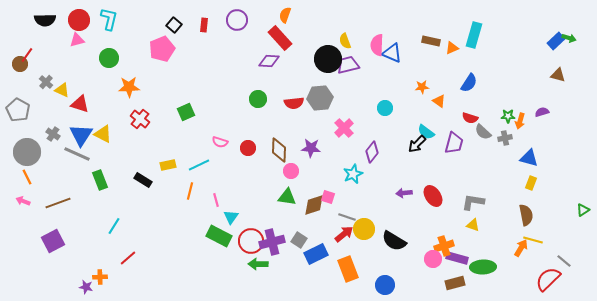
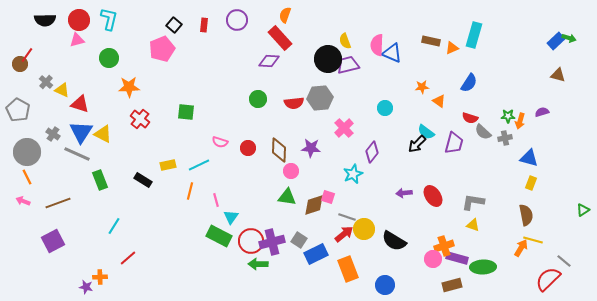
green square at (186, 112): rotated 30 degrees clockwise
blue triangle at (81, 135): moved 3 px up
brown rectangle at (455, 283): moved 3 px left, 2 px down
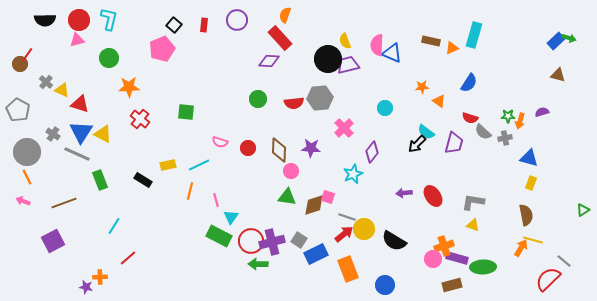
brown line at (58, 203): moved 6 px right
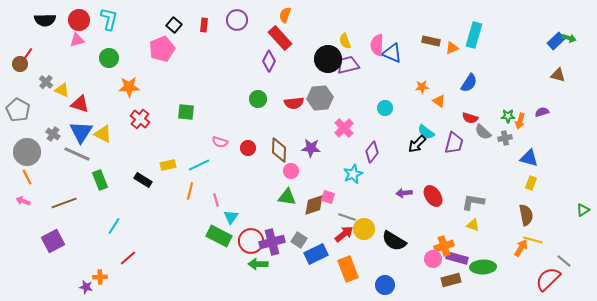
purple diamond at (269, 61): rotated 65 degrees counterclockwise
brown rectangle at (452, 285): moved 1 px left, 5 px up
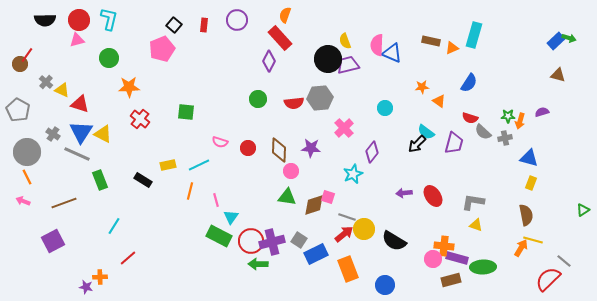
yellow triangle at (473, 225): moved 3 px right
orange cross at (444, 246): rotated 24 degrees clockwise
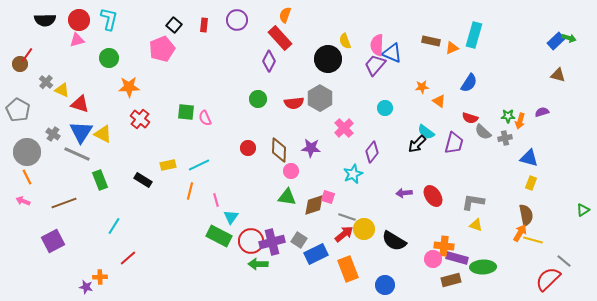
purple trapezoid at (348, 65): moved 27 px right; rotated 35 degrees counterclockwise
gray hexagon at (320, 98): rotated 25 degrees counterclockwise
pink semicircle at (220, 142): moved 15 px left, 24 px up; rotated 49 degrees clockwise
orange arrow at (521, 248): moved 1 px left, 15 px up
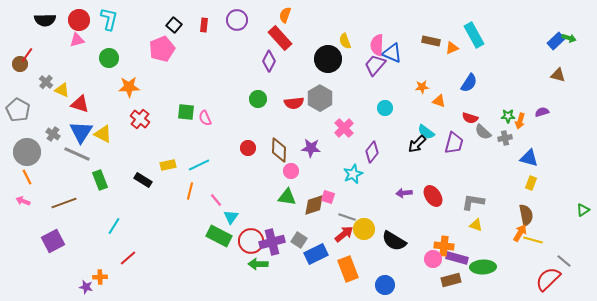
cyan rectangle at (474, 35): rotated 45 degrees counterclockwise
orange triangle at (439, 101): rotated 16 degrees counterclockwise
pink line at (216, 200): rotated 24 degrees counterclockwise
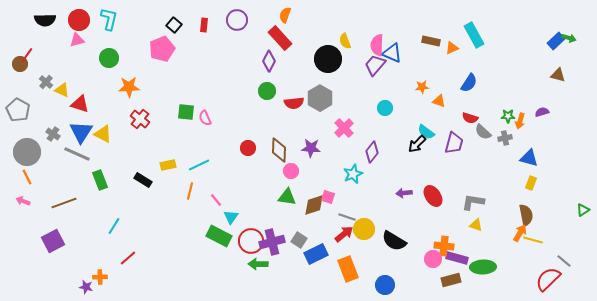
green circle at (258, 99): moved 9 px right, 8 px up
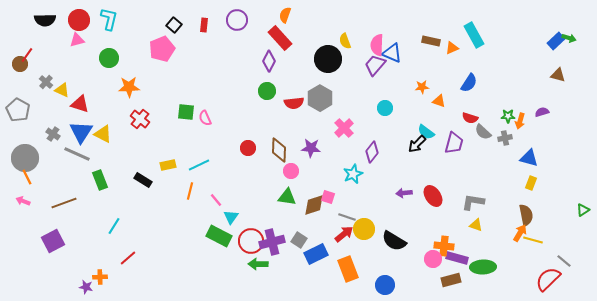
gray circle at (27, 152): moved 2 px left, 6 px down
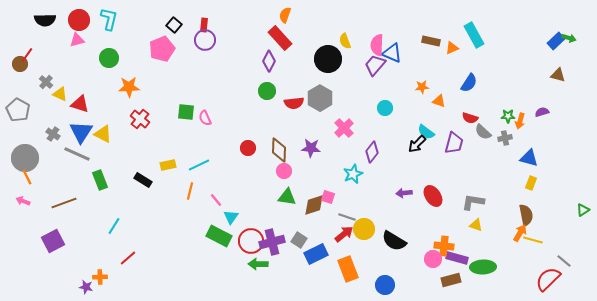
purple circle at (237, 20): moved 32 px left, 20 px down
yellow triangle at (62, 90): moved 2 px left, 4 px down
pink circle at (291, 171): moved 7 px left
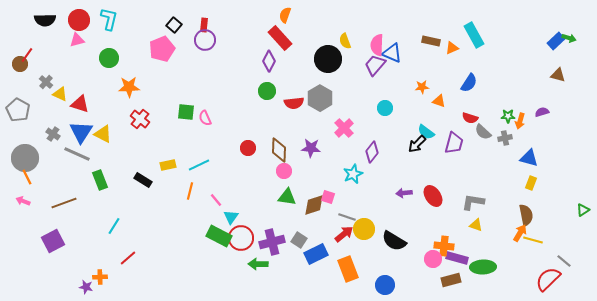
red circle at (251, 241): moved 10 px left, 3 px up
